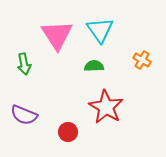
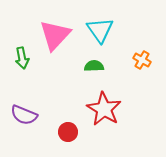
pink triangle: moved 2 px left; rotated 16 degrees clockwise
green arrow: moved 2 px left, 6 px up
red star: moved 2 px left, 2 px down
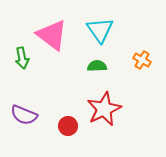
pink triangle: moved 3 px left; rotated 36 degrees counterclockwise
green semicircle: moved 3 px right
red star: rotated 16 degrees clockwise
red circle: moved 6 px up
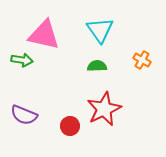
pink triangle: moved 8 px left; rotated 24 degrees counterclockwise
green arrow: moved 2 px down; rotated 70 degrees counterclockwise
red circle: moved 2 px right
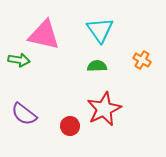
green arrow: moved 3 px left
purple semicircle: moved 1 px up; rotated 16 degrees clockwise
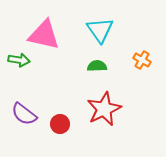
red circle: moved 10 px left, 2 px up
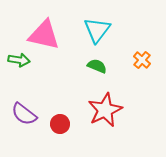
cyan triangle: moved 3 px left; rotated 12 degrees clockwise
orange cross: rotated 12 degrees clockwise
green semicircle: rotated 24 degrees clockwise
red star: moved 1 px right, 1 px down
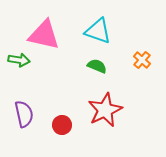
cyan triangle: moved 1 px right, 1 px down; rotated 48 degrees counterclockwise
purple semicircle: rotated 140 degrees counterclockwise
red circle: moved 2 px right, 1 px down
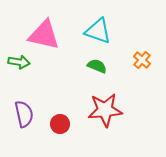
green arrow: moved 2 px down
red star: rotated 20 degrees clockwise
red circle: moved 2 px left, 1 px up
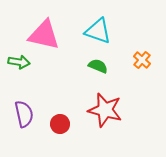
green semicircle: moved 1 px right
red star: rotated 20 degrees clockwise
